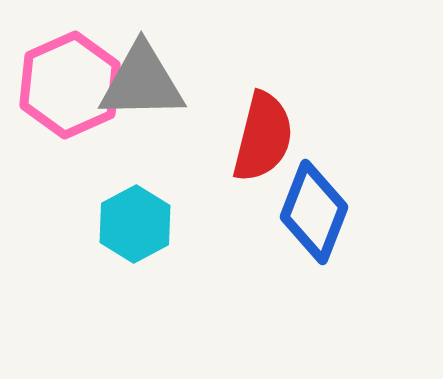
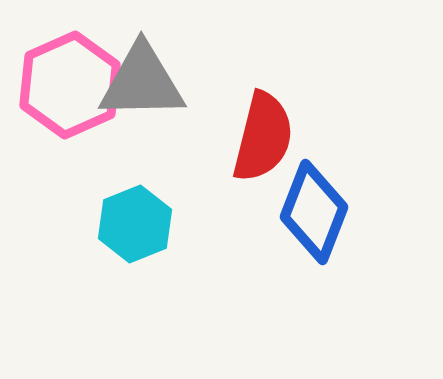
cyan hexagon: rotated 6 degrees clockwise
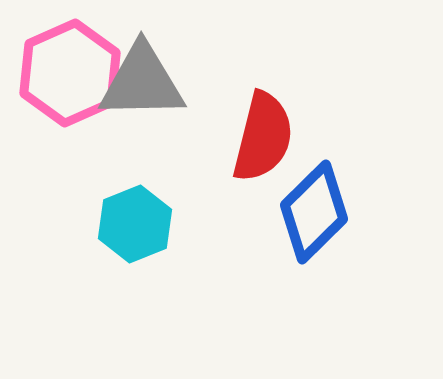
pink hexagon: moved 12 px up
blue diamond: rotated 24 degrees clockwise
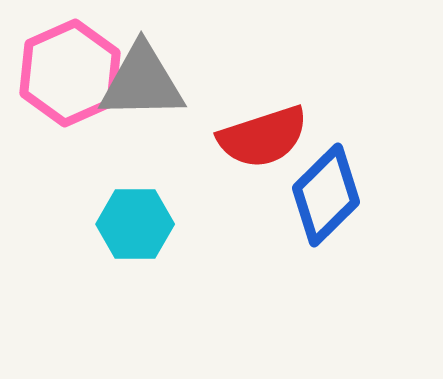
red semicircle: rotated 58 degrees clockwise
blue diamond: moved 12 px right, 17 px up
cyan hexagon: rotated 22 degrees clockwise
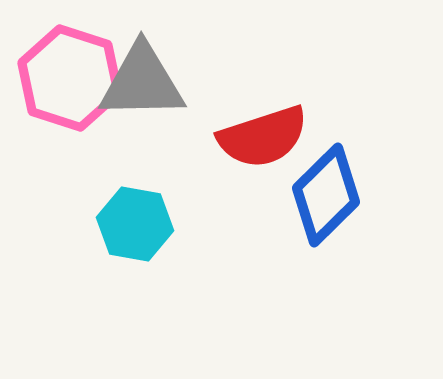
pink hexagon: moved 5 px down; rotated 18 degrees counterclockwise
cyan hexagon: rotated 10 degrees clockwise
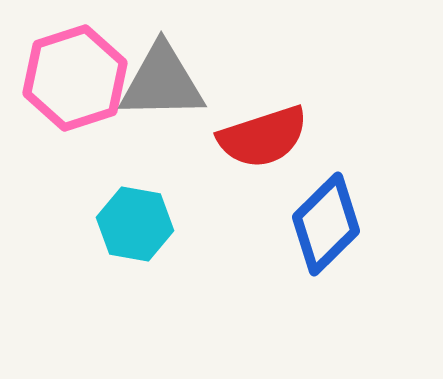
pink hexagon: moved 5 px right; rotated 24 degrees clockwise
gray triangle: moved 20 px right
blue diamond: moved 29 px down
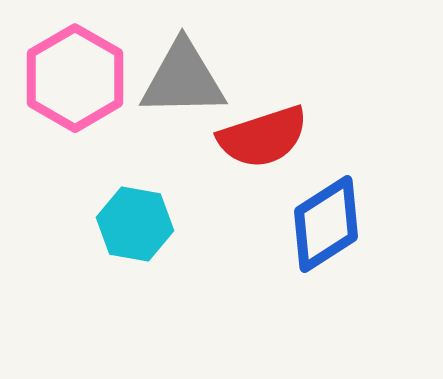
pink hexagon: rotated 12 degrees counterclockwise
gray triangle: moved 21 px right, 3 px up
blue diamond: rotated 12 degrees clockwise
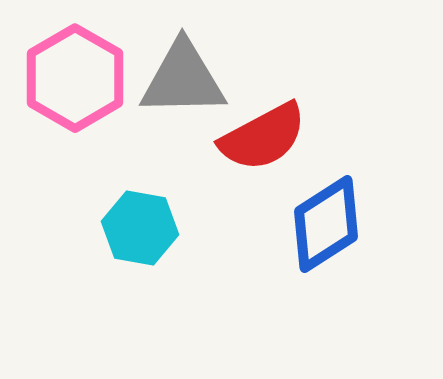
red semicircle: rotated 10 degrees counterclockwise
cyan hexagon: moved 5 px right, 4 px down
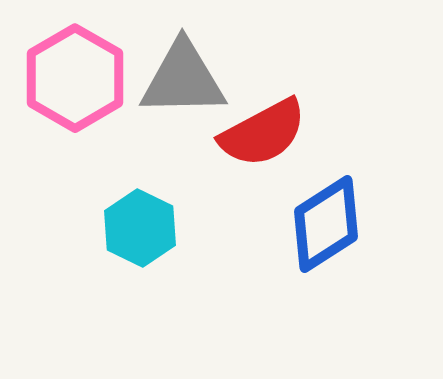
red semicircle: moved 4 px up
cyan hexagon: rotated 16 degrees clockwise
